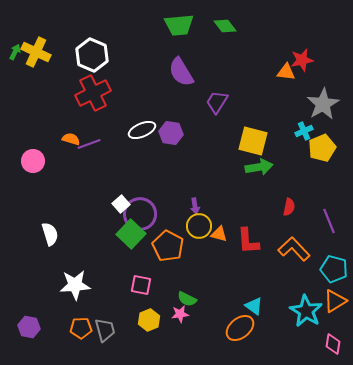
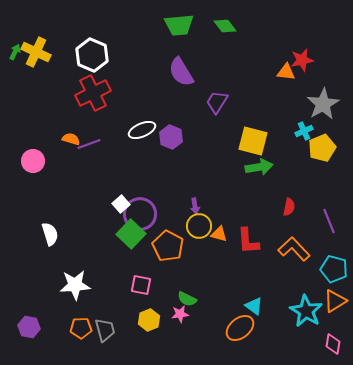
purple hexagon at (171, 133): moved 4 px down; rotated 15 degrees clockwise
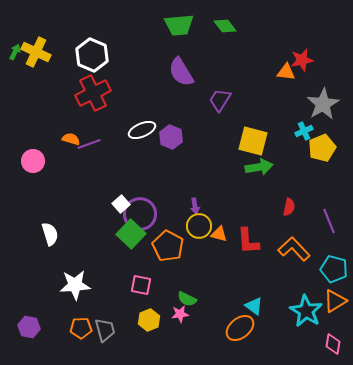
purple trapezoid at (217, 102): moved 3 px right, 2 px up
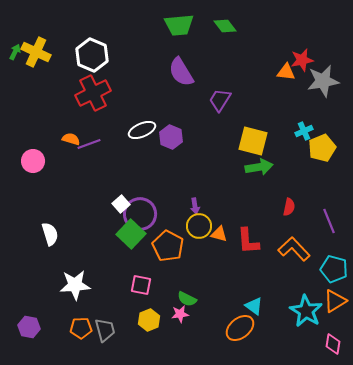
gray star at (323, 104): moved 23 px up; rotated 20 degrees clockwise
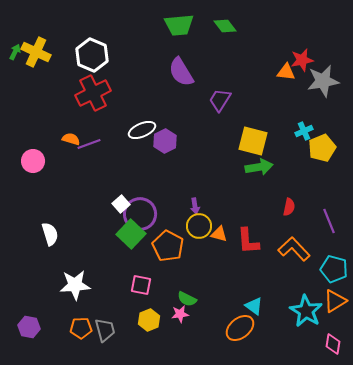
purple hexagon at (171, 137): moved 6 px left, 4 px down; rotated 10 degrees clockwise
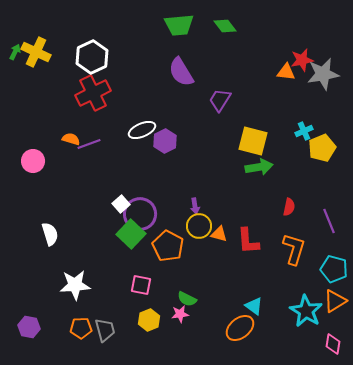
white hexagon at (92, 55): moved 2 px down; rotated 12 degrees clockwise
gray star at (323, 81): moved 7 px up
orange L-shape at (294, 249): rotated 60 degrees clockwise
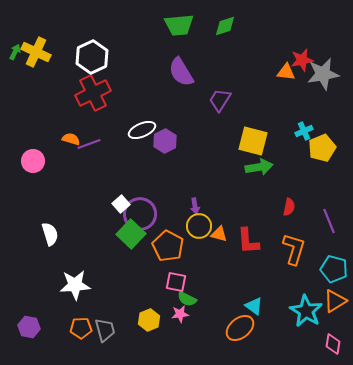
green diamond at (225, 26): rotated 70 degrees counterclockwise
pink square at (141, 285): moved 35 px right, 3 px up
